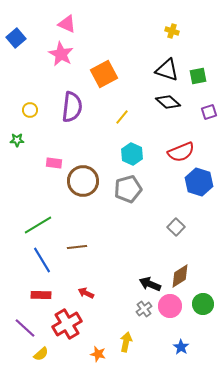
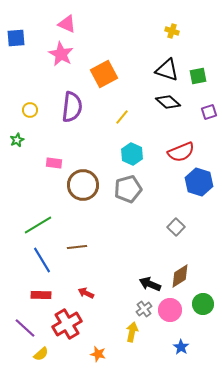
blue square: rotated 36 degrees clockwise
green star: rotated 24 degrees counterclockwise
brown circle: moved 4 px down
pink circle: moved 4 px down
yellow arrow: moved 6 px right, 10 px up
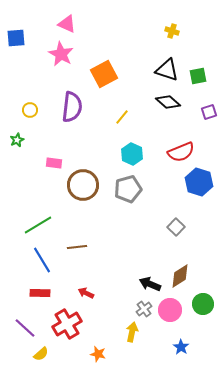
red rectangle: moved 1 px left, 2 px up
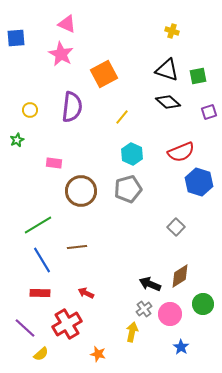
brown circle: moved 2 px left, 6 px down
pink circle: moved 4 px down
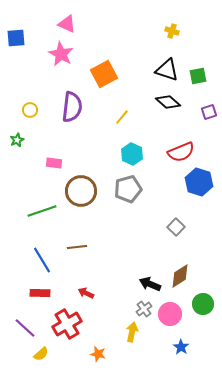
green line: moved 4 px right, 14 px up; rotated 12 degrees clockwise
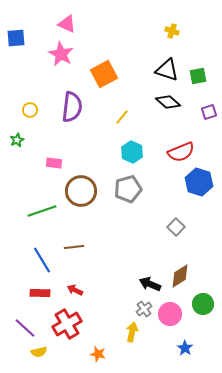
cyan hexagon: moved 2 px up
brown line: moved 3 px left
red arrow: moved 11 px left, 3 px up
blue star: moved 4 px right, 1 px down
yellow semicircle: moved 2 px left, 2 px up; rotated 28 degrees clockwise
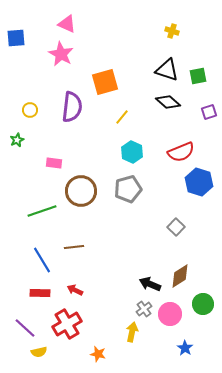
orange square: moved 1 px right, 8 px down; rotated 12 degrees clockwise
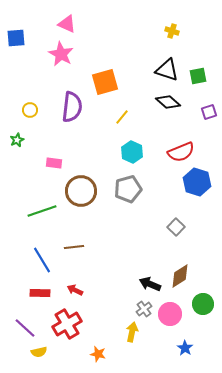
blue hexagon: moved 2 px left
